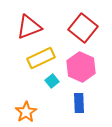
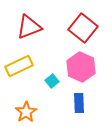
yellow rectangle: moved 22 px left, 8 px down
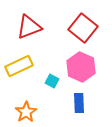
cyan square: rotated 24 degrees counterclockwise
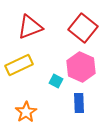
red triangle: moved 1 px right
yellow rectangle: moved 1 px up
cyan square: moved 4 px right
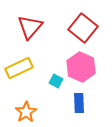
red triangle: rotated 28 degrees counterclockwise
yellow rectangle: moved 3 px down
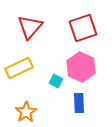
red square: rotated 32 degrees clockwise
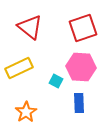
red triangle: rotated 32 degrees counterclockwise
pink hexagon: rotated 20 degrees counterclockwise
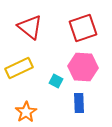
pink hexagon: moved 2 px right
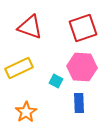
red triangle: rotated 20 degrees counterclockwise
pink hexagon: moved 1 px left
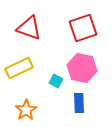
red triangle: moved 1 px left, 1 px down
pink hexagon: moved 1 px down; rotated 8 degrees clockwise
orange star: moved 2 px up
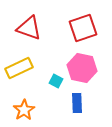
blue rectangle: moved 2 px left
orange star: moved 2 px left
